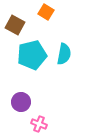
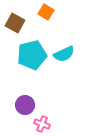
brown square: moved 2 px up
cyan semicircle: rotated 55 degrees clockwise
purple circle: moved 4 px right, 3 px down
pink cross: moved 3 px right
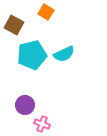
brown square: moved 1 px left, 2 px down
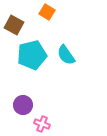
orange square: moved 1 px right
cyan semicircle: moved 2 px right, 1 px down; rotated 80 degrees clockwise
purple circle: moved 2 px left
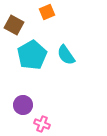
orange square: rotated 35 degrees clockwise
cyan pentagon: rotated 16 degrees counterclockwise
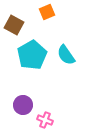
pink cross: moved 3 px right, 4 px up
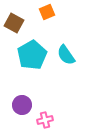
brown square: moved 2 px up
purple circle: moved 1 px left
pink cross: rotated 35 degrees counterclockwise
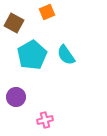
purple circle: moved 6 px left, 8 px up
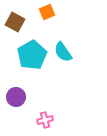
brown square: moved 1 px right, 1 px up
cyan semicircle: moved 3 px left, 3 px up
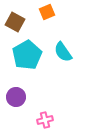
cyan pentagon: moved 5 px left
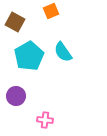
orange square: moved 4 px right, 1 px up
cyan pentagon: moved 2 px right, 1 px down
purple circle: moved 1 px up
pink cross: rotated 21 degrees clockwise
